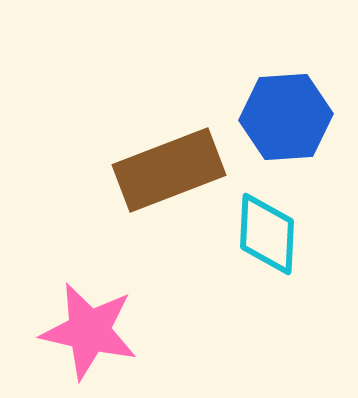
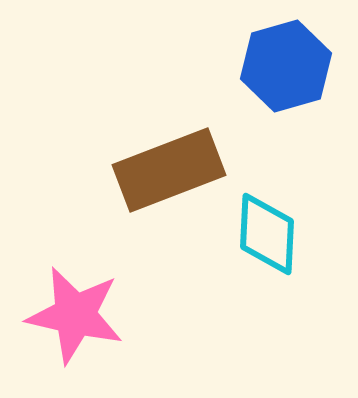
blue hexagon: moved 51 px up; rotated 12 degrees counterclockwise
pink star: moved 14 px left, 16 px up
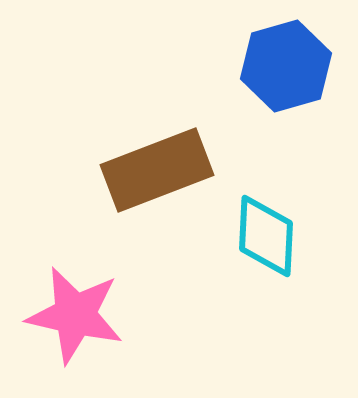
brown rectangle: moved 12 px left
cyan diamond: moved 1 px left, 2 px down
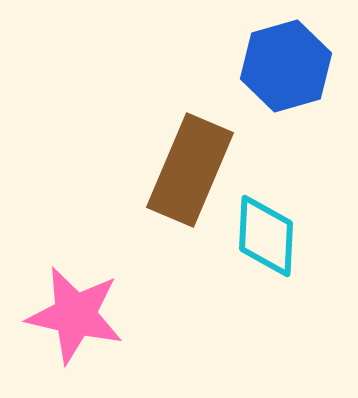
brown rectangle: moved 33 px right; rotated 46 degrees counterclockwise
